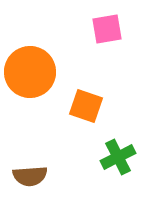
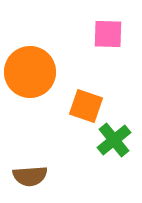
pink square: moved 1 px right, 5 px down; rotated 12 degrees clockwise
green cross: moved 4 px left, 17 px up; rotated 12 degrees counterclockwise
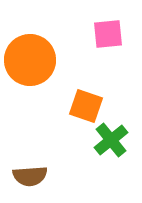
pink square: rotated 8 degrees counterclockwise
orange circle: moved 12 px up
green cross: moved 3 px left
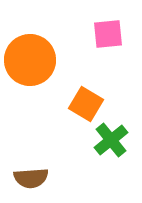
orange square: moved 2 px up; rotated 12 degrees clockwise
brown semicircle: moved 1 px right, 2 px down
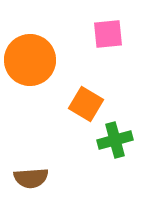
green cross: moved 4 px right; rotated 24 degrees clockwise
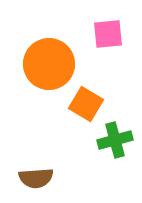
orange circle: moved 19 px right, 4 px down
brown semicircle: moved 5 px right
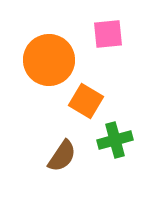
orange circle: moved 4 px up
orange square: moved 3 px up
brown semicircle: moved 26 px right, 22 px up; rotated 52 degrees counterclockwise
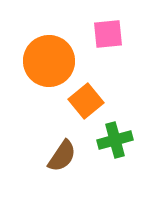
orange circle: moved 1 px down
orange square: rotated 20 degrees clockwise
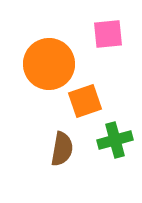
orange circle: moved 3 px down
orange square: moved 1 px left; rotated 20 degrees clockwise
brown semicircle: moved 7 px up; rotated 24 degrees counterclockwise
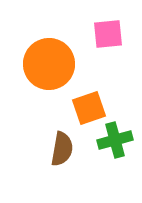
orange square: moved 4 px right, 7 px down
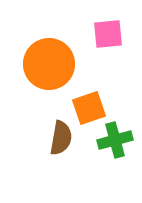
brown semicircle: moved 1 px left, 11 px up
